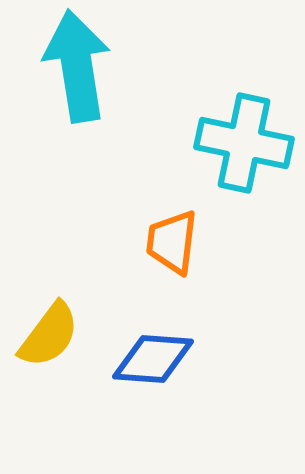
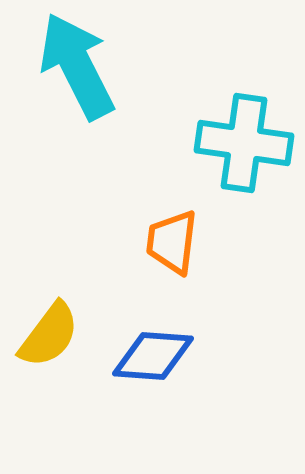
cyan arrow: rotated 18 degrees counterclockwise
cyan cross: rotated 4 degrees counterclockwise
blue diamond: moved 3 px up
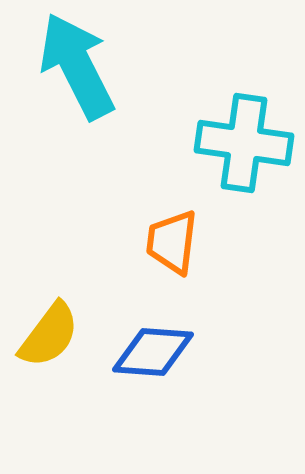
blue diamond: moved 4 px up
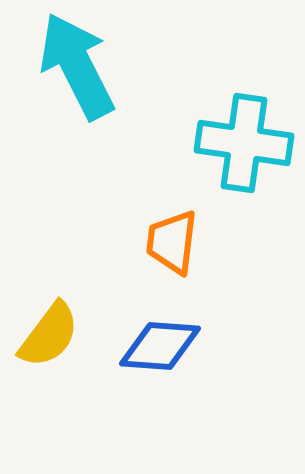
blue diamond: moved 7 px right, 6 px up
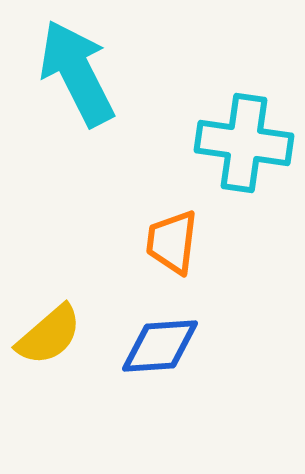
cyan arrow: moved 7 px down
yellow semicircle: rotated 12 degrees clockwise
blue diamond: rotated 8 degrees counterclockwise
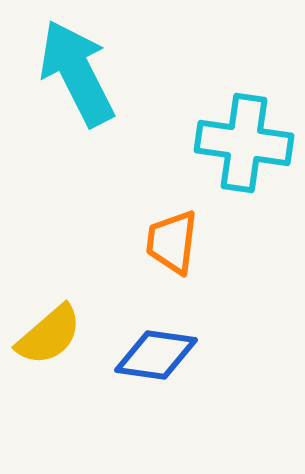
blue diamond: moved 4 px left, 9 px down; rotated 12 degrees clockwise
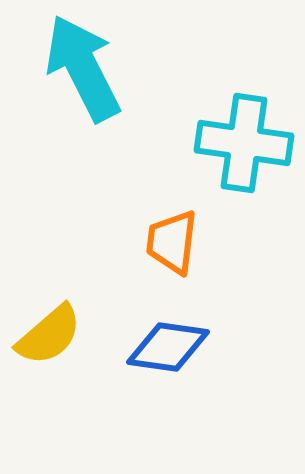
cyan arrow: moved 6 px right, 5 px up
blue diamond: moved 12 px right, 8 px up
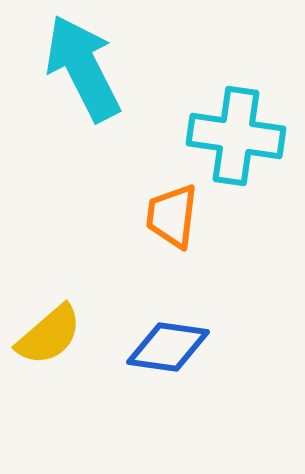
cyan cross: moved 8 px left, 7 px up
orange trapezoid: moved 26 px up
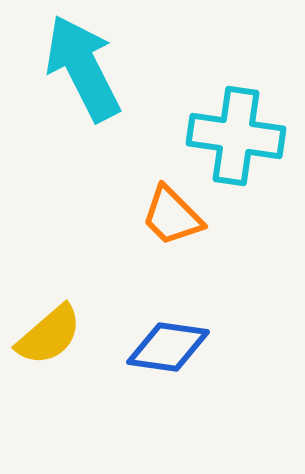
orange trapezoid: rotated 52 degrees counterclockwise
